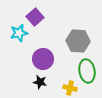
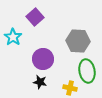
cyan star: moved 6 px left, 4 px down; rotated 24 degrees counterclockwise
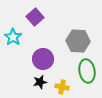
black star: rotated 24 degrees counterclockwise
yellow cross: moved 8 px left, 1 px up
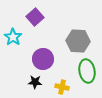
black star: moved 5 px left; rotated 16 degrees clockwise
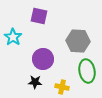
purple square: moved 4 px right, 1 px up; rotated 36 degrees counterclockwise
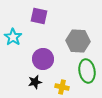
black star: rotated 16 degrees counterclockwise
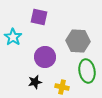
purple square: moved 1 px down
purple circle: moved 2 px right, 2 px up
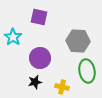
purple circle: moved 5 px left, 1 px down
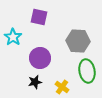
yellow cross: rotated 24 degrees clockwise
